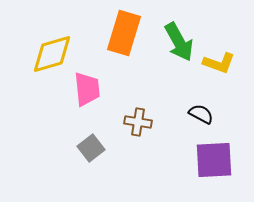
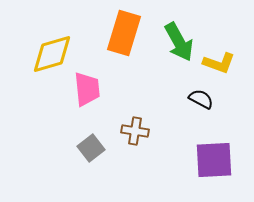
black semicircle: moved 15 px up
brown cross: moved 3 px left, 9 px down
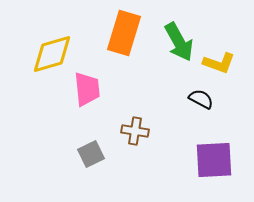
gray square: moved 6 px down; rotated 12 degrees clockwise
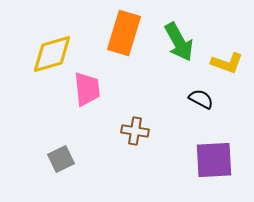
yellow L-shape: moved 8 px right
gray square: moved 30 px left, 5 px down
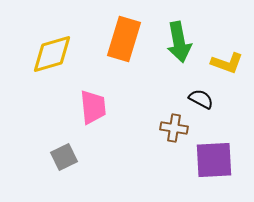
orange rectangle: moved 6 px down
green arrow: rotated 18 degrees clockwise
pink trapezoid: moved 6 px right, 18 px down
brown cross: moved 39 px right, 3 px up
gray square: moved 3 px right, 2 px up
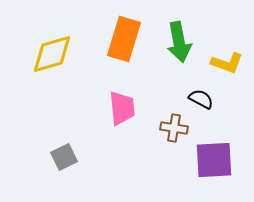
pink trapezoid: moved 29 px right, 1 px down
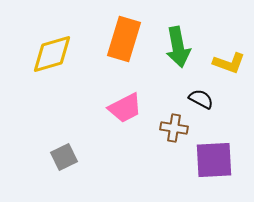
green arrow: moved 1 px left, 5 px down
yellow L-shape: moved 2 px right
pink trapezoid: moved 3 px right; rotated 69 degrees clockwise
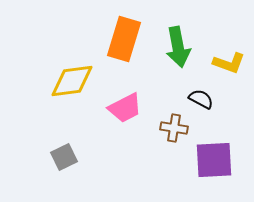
yellow diamond: moved 20 px right, 27 px down; rotated 9 degrees clockwise
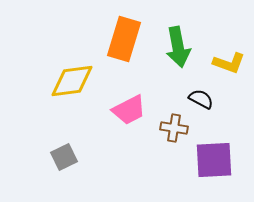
pink trapezoid: moved 4 px right, 2 px down
